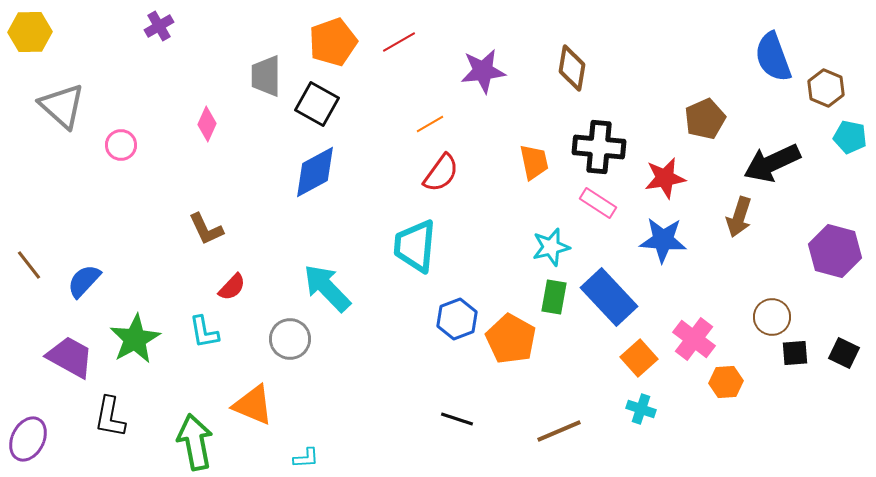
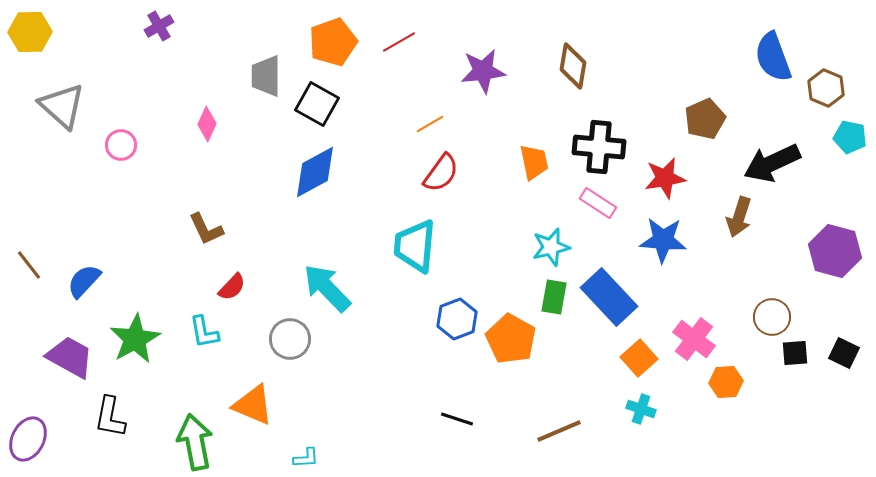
brown diamond at (572, 68): moved 1 px right, 2 px up
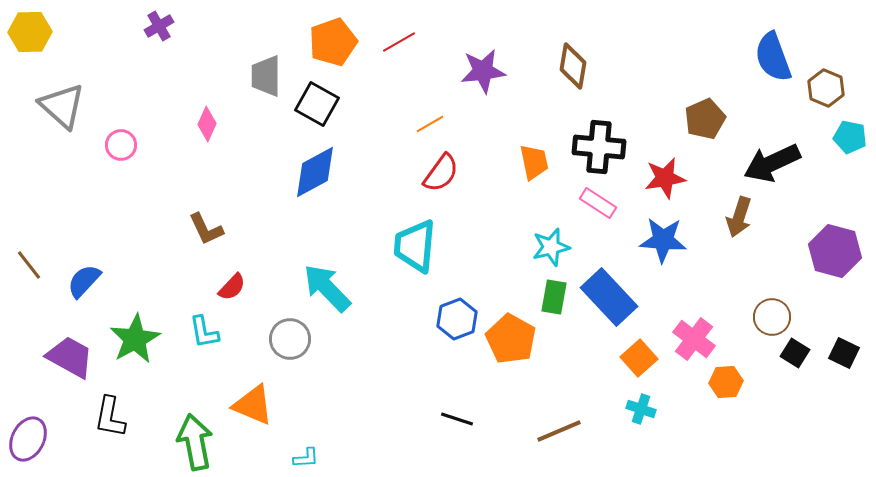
black square at (795, 353): rotated 36 degrees clockwise
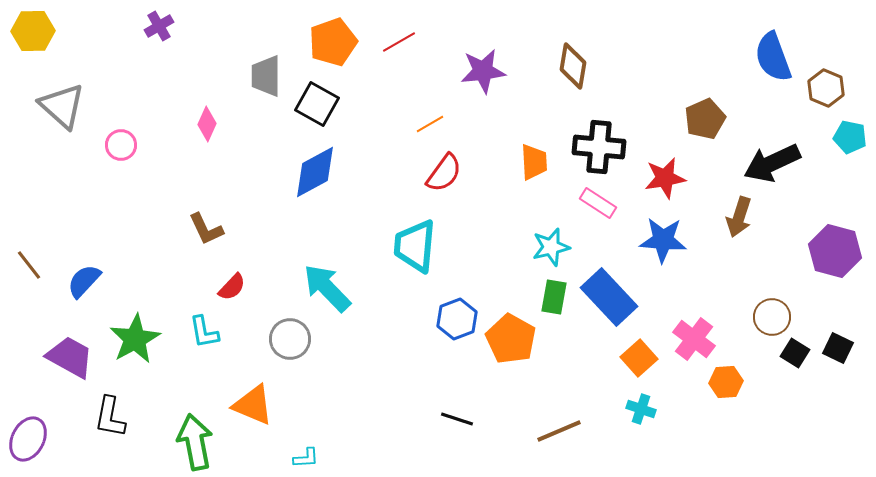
yellow hexagon at (30, 32): moved 3 px right, 1 px up
orange trapezoid at (534, 162): rotated 9 degrees clockwise
red semicircle at (441, 173): moved 3 px right
black square at (844, 353): moved 6 px left, 5 px up
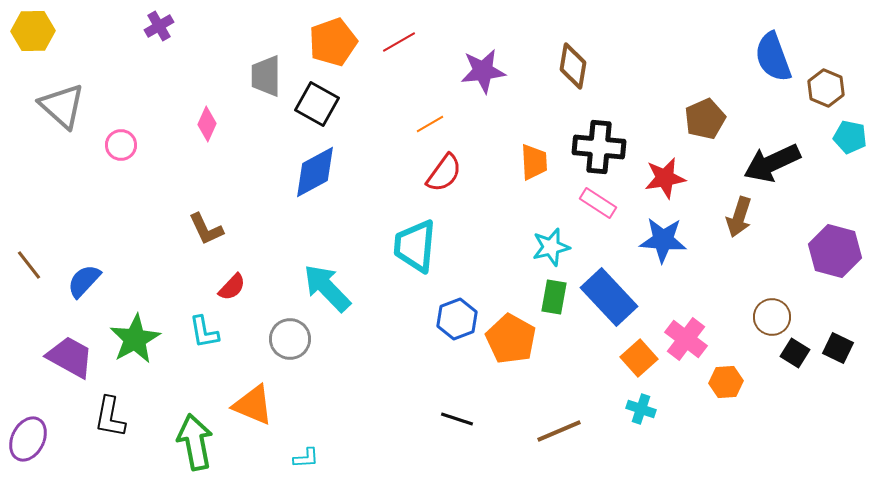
pink cross at (694, 339): moved 8 px left
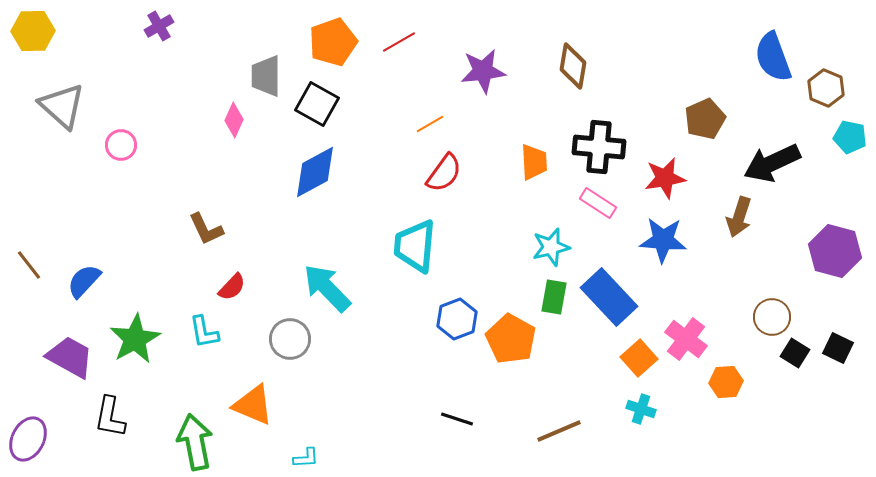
pink diamond at (207, 124): moved 27 px right, 4 px up
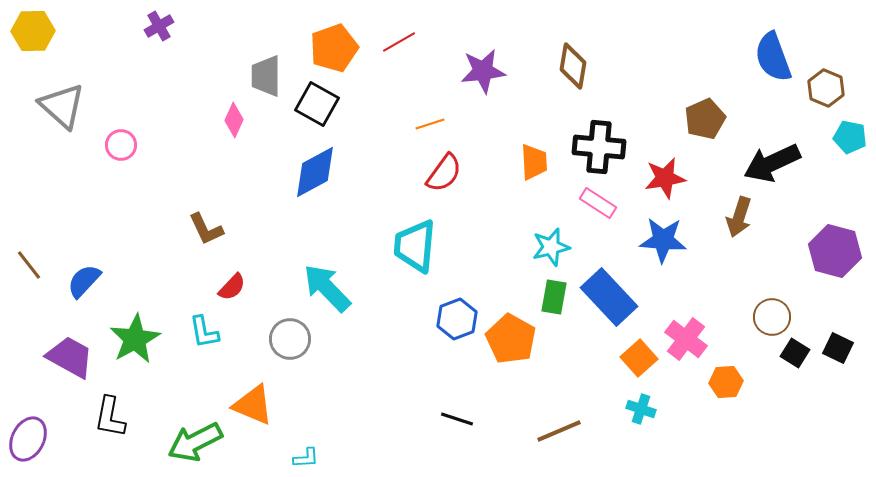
orange pentagon at (333, 42): moved 1 px right, 6 px down
orange line at (430, 124): rotated 12 degrees clockwise
green arrow at (195, 442): rotated 106 degrees counterclockwise
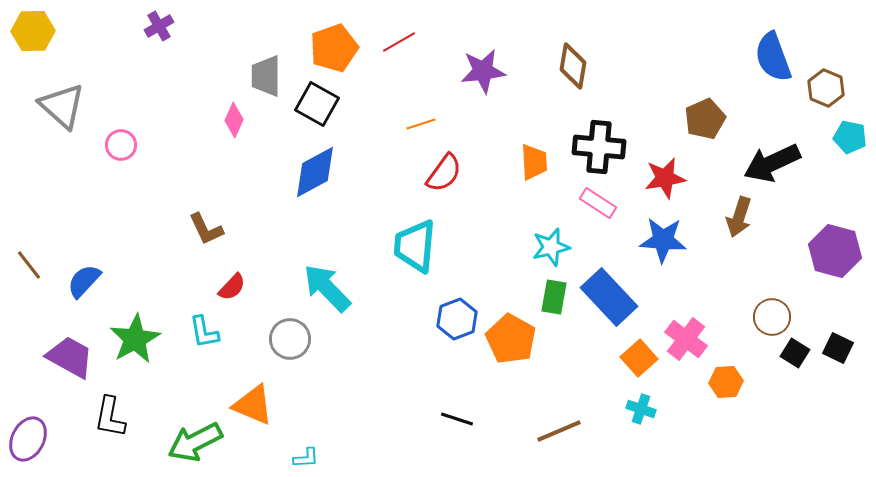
orange line at (430, 124): moved 9 px left
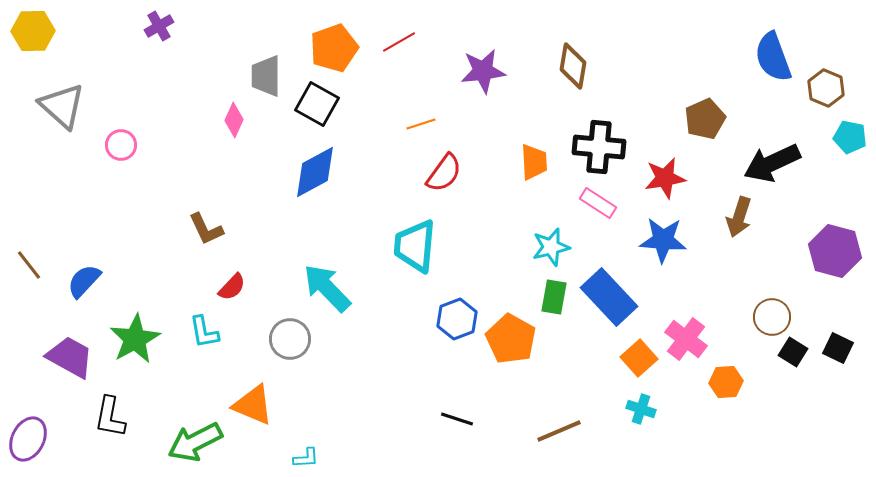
black square at (795, 353): moved 2 px left, 1 px up
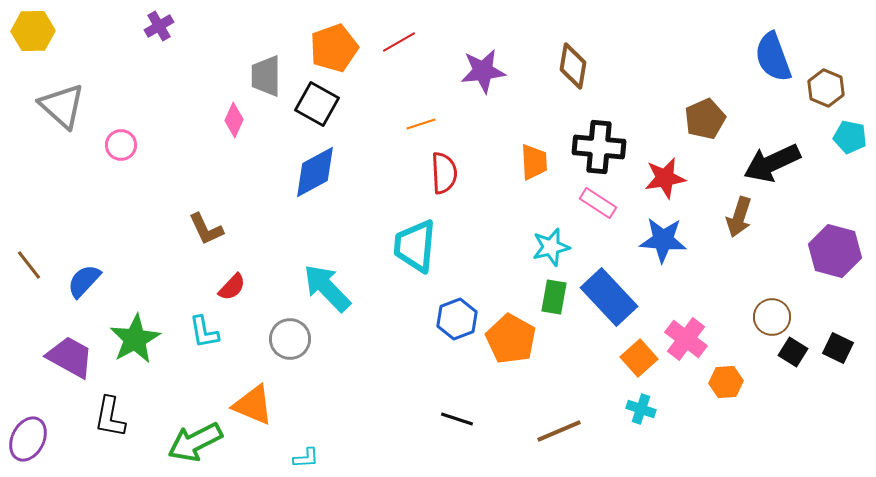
red semicircle at (444, 173): rotated 39 degrees counterclockwise
